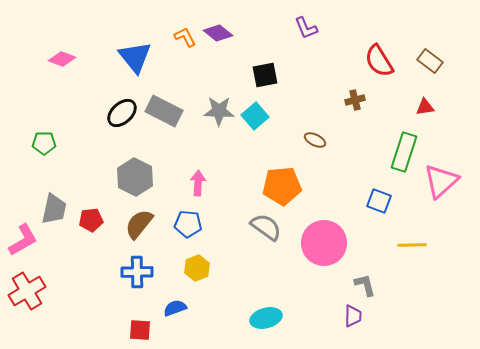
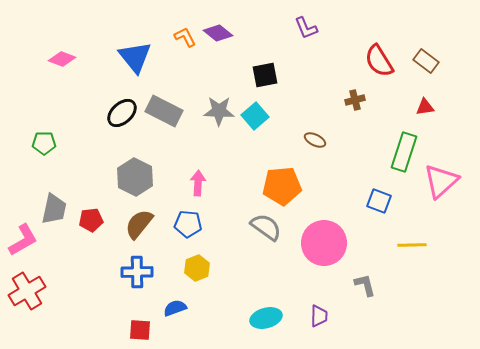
brown rectangle: moved 4 px left
purple trapezoid: moved 34 px left
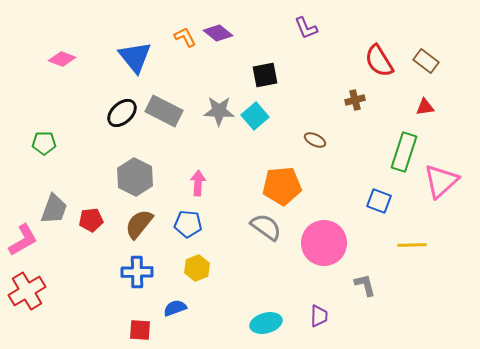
gray trapezoid: rotated 8 degrees clockwise
cyan ellipse: moved 5 px down
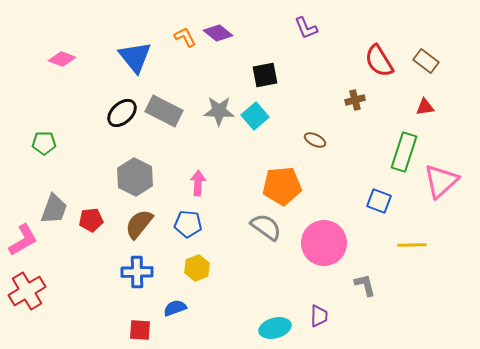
cyan ellipse: moved 9 px right, 5 px down
